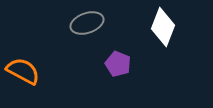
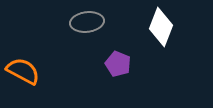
gray ellipse: moved 1 px up; rotated 12 degrees clockwise
white diamond: moved 2 px left
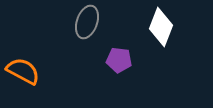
gray ellipse: rotated 64 degrees counterclockwise
purple pentagon: moved 1 px right, 4 px up; rotated 15 degrees counterclockwise
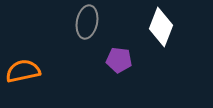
gray ellipse: rotated 8 degrees counterclockwise
orange semicircle: rotated 40 degrees counterclockwise
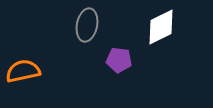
gray ellipse: moved 3 px down
white diamond: rotated 42 degrees clockwise
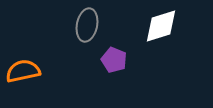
white diamond: moved 1 px up; rotated 9 degrees clockwise
purple pentagon: moved 5 px left; rotated 15 degrees clockwise
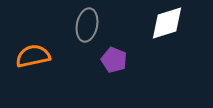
white diamond: moved 6 px right, 3 px up
orange semicircle: moved 10 px right, 15 px up
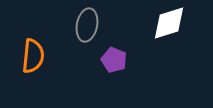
white diamond: moved 2 px right
orange semicircle: rotated 108 degrees clockwise
